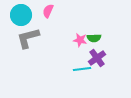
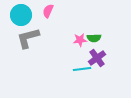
pink star: rotated 16 degrees counterclockwise
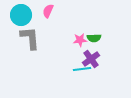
gray L-shape: moved 2 px right; rotated 100 degrees clockwise
purple cross: moved 6 px left, 1 px down
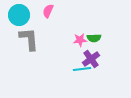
cyan circle: moved 2 px left
gray L-shape: moved 1 px left, 1 px down
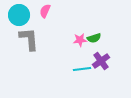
pink semicircle: moved 3 px left
green semicircle: rotated 16 degrees counterclockwise
purple cross: moved 10 px right, 2 px down
